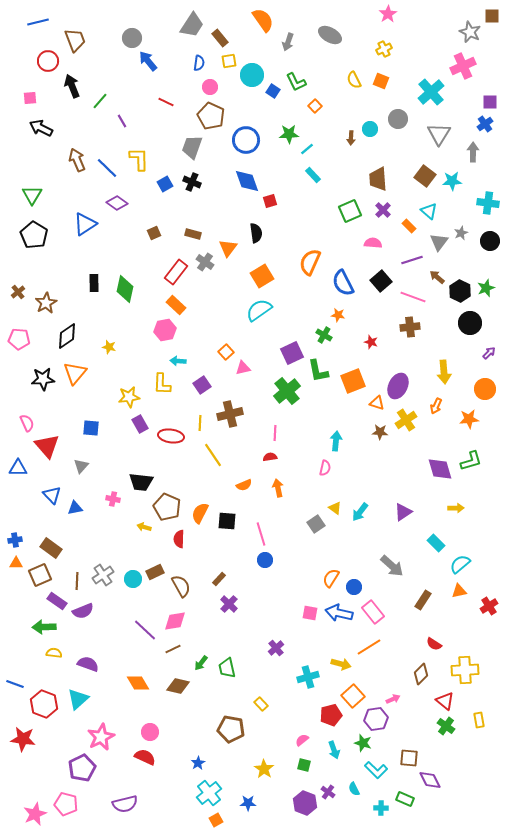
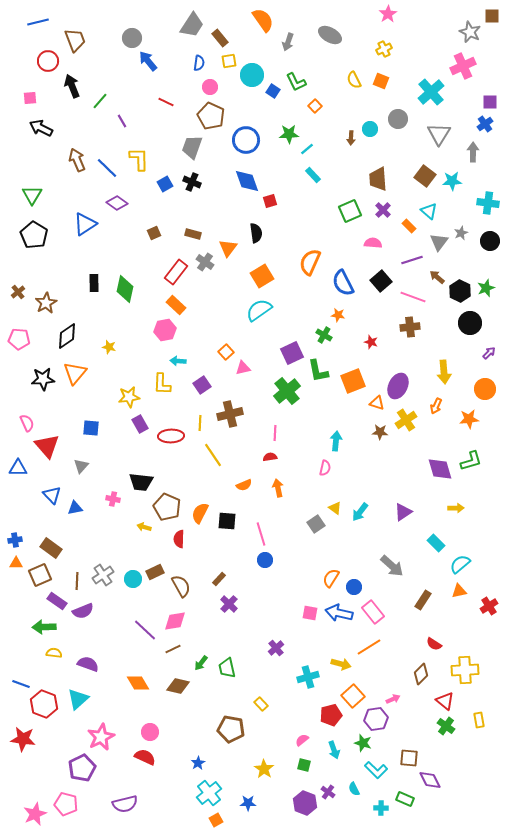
red ellipse at (171, 436): rotated 10 degrees counterclockwise
blue line at (15, 684): moved 6 px right
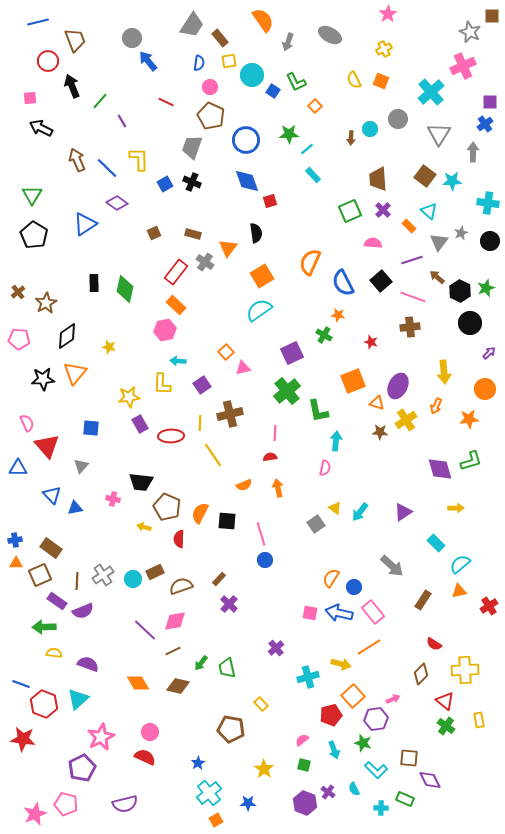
green L-shape at (318, 371): moved 40 px down
brown semicircle at (181, 586): rotated 80 degrees counterclockwise
brown line at (173, 649): moved 2 px down
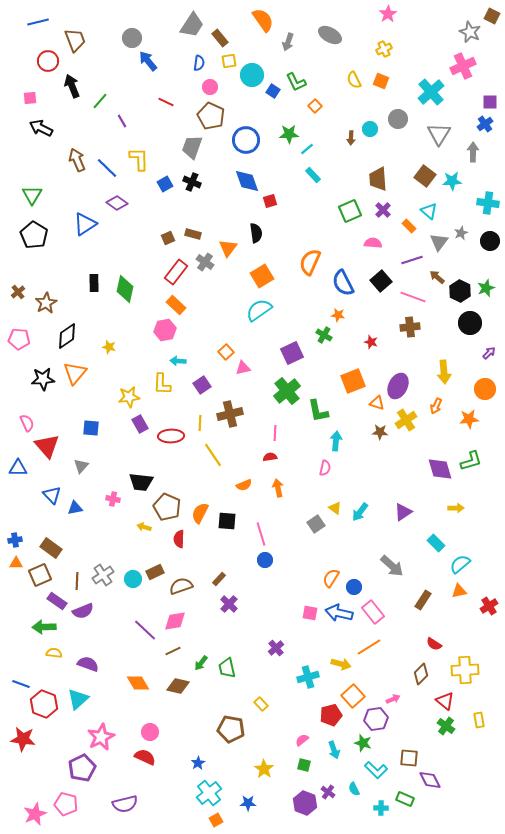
brown square at (492, 16): rotated 28 degrees clockwise
brown square at (154, 233): moved 14 px right, 5 px down
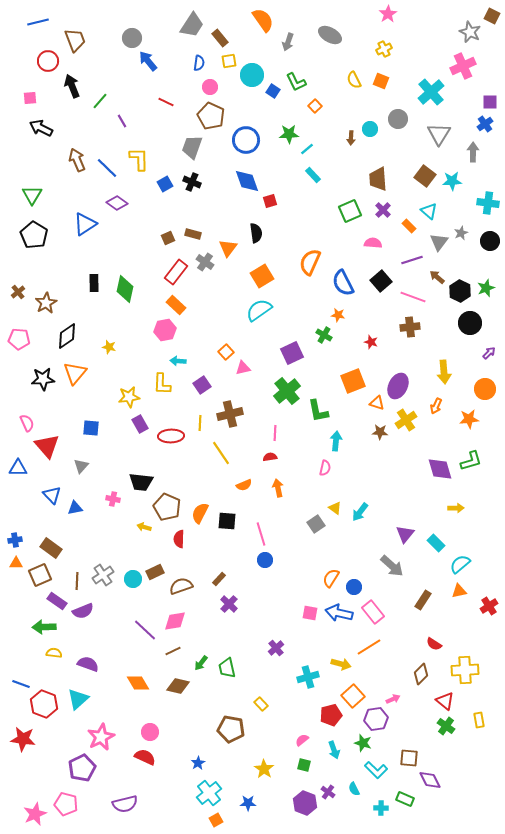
yellow line at (213, 455): moved 8 px right, 2 px up
purple triangle at (403, 512): moved 2 px right, 22 px down; rotated 18 degrees counterclockwise
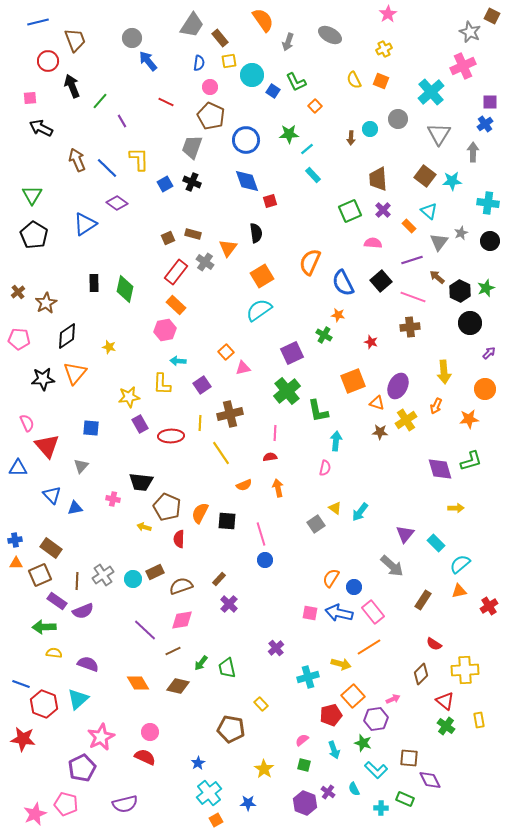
pink diamond at (175, 621): moved 7 px right, 1 px up
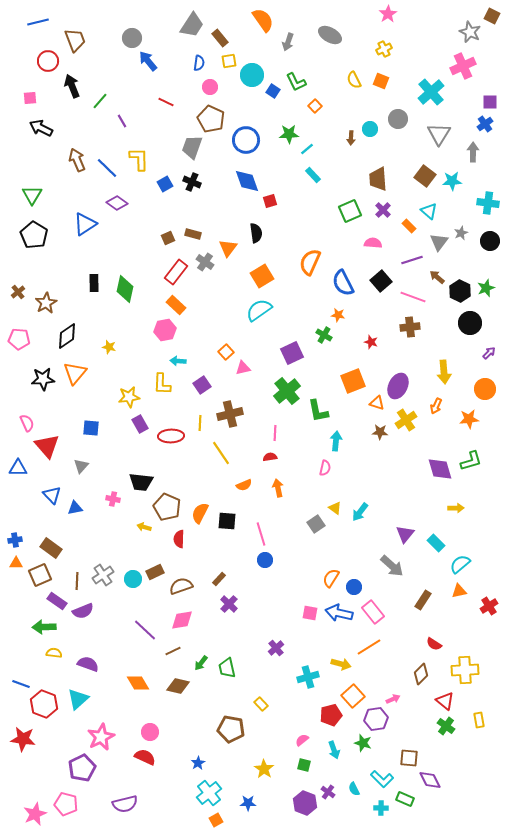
brown pentagon at (211, 116): moved 3 px down
cyan L-shape at (376, 770): moved 6 px right, 9 px down
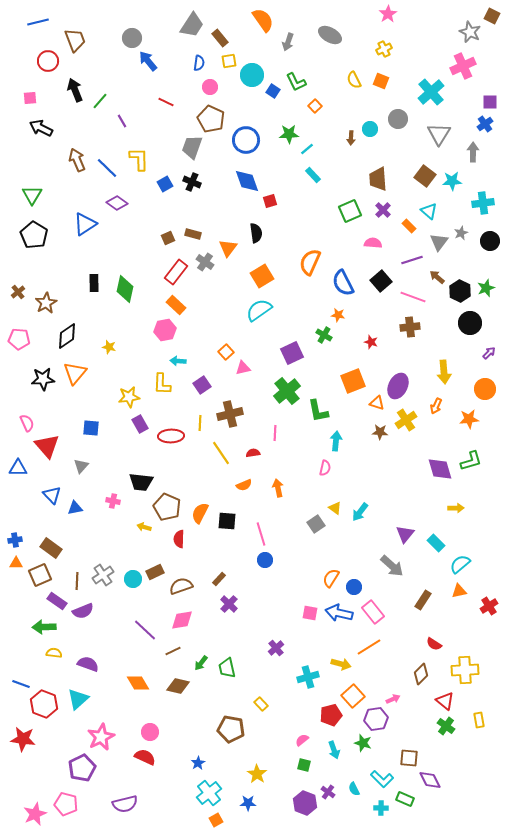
black arrow at (72, 86): moved 3 px right, 4 px down
cyan cross at (488, 203): moved 5 px left; rotated 15 degrees counterclockwise
red semicircle at (270, 457): moved 17 px left, 4 px up
pink cross at (113, 499): moved 2 px down
yellow star at (264, 769): moved 7 px left, 5 px down
